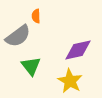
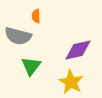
gray semicircle: rotated 52 degrees clockwise
green triangle: rotated 15 degrees clockwise
yellow star: moved 1 px right, 1 px down
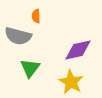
green triangle: moved 1 px left, 2 px down
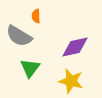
gray semicircle: moved 1 px right; rotated 16 degrees clockwise
purple diamond: moved 3 px left, 3 px up
yellow star: moved 1 px up; rotated 15 degrees counterclockwise
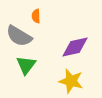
green triangle: moved 4 px left, 3 px up
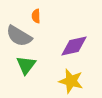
purple diamond: moved 1 px left, 1 px up
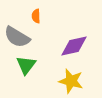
gray semicircle: moved 2 px left, 1 px down
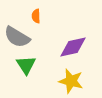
purple diamond: moved 1 px left, 1 px down
green triangle: rotated 10 degrees counterclockwise
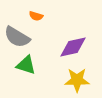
orange semicircle: rotated 72 degrees counterclockwise
green triangle: rotated 40 degrees counterclockwise
yellow star: moved 6 px right, 1 px up; rotated 15 degrees counterclockwise
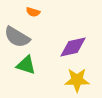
orange semicircle: moved 3 px left, 4 px up
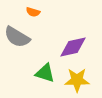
green triangle: moved 19 px right, 8 px down
